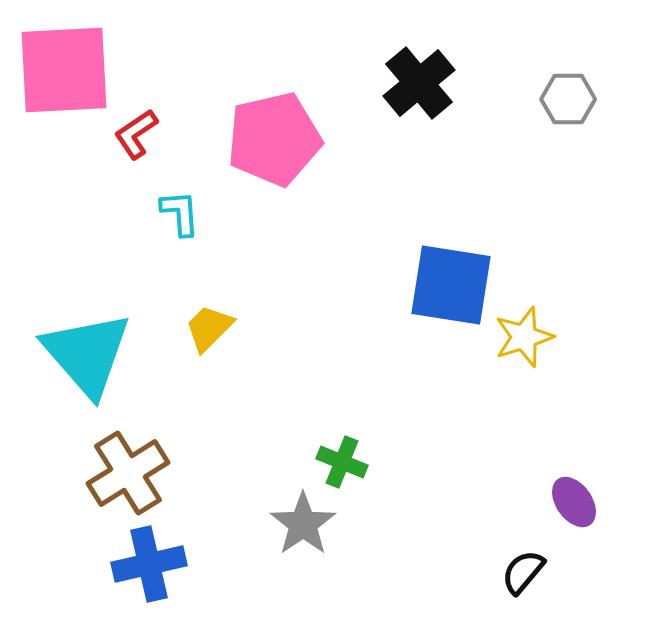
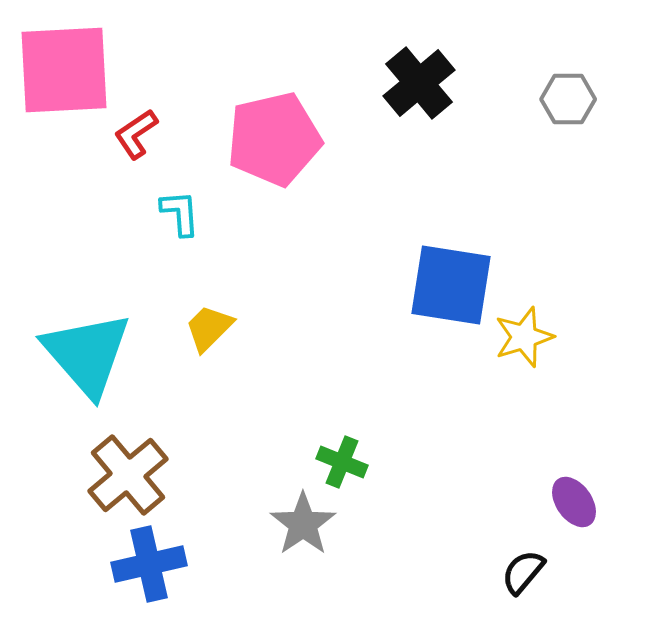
brown cross: moved 2 px down; rotated 8 degrees counterclockwise
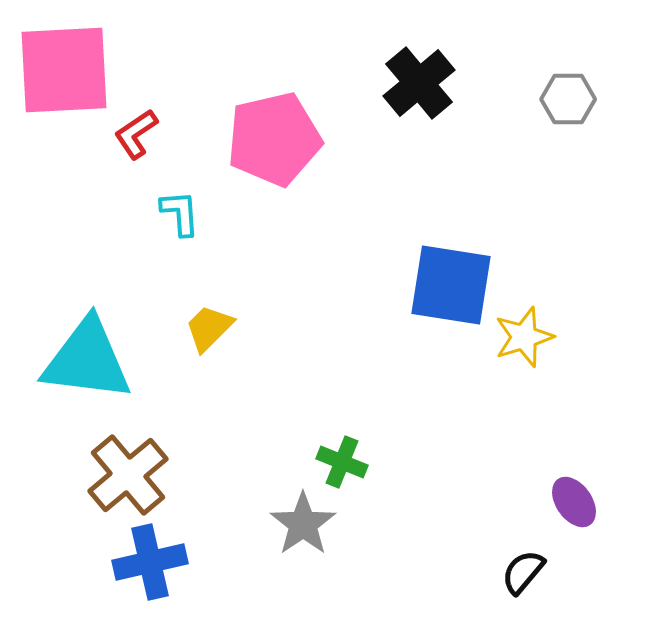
cyan triangle: moved 6 px down; rotated 42 degrees counterclockwise
blue cross: moved 1 px right, 2 px up
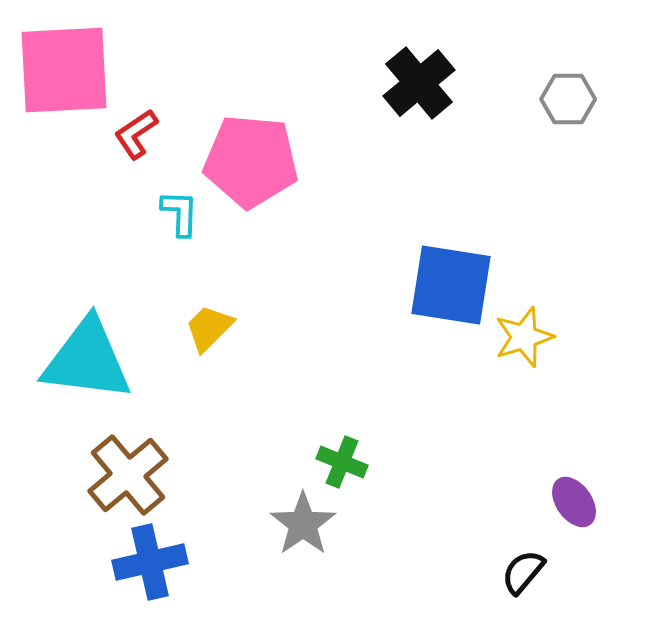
pink pentagon: moved 23 px left, 22 px down; rotated 18 degrees clockwise
cyan L-shape: rotated 6 degrees clockwise
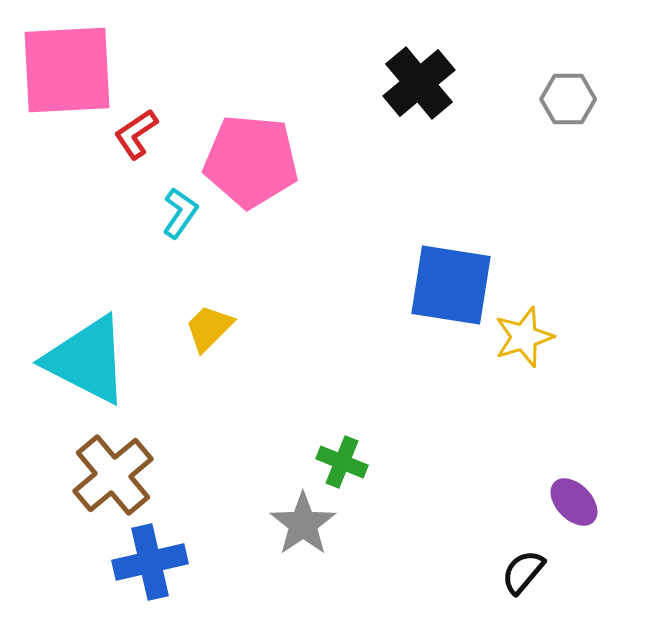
pink square: moved 3 px right
cyan L-shape: rotated 33 degrees clockwise
cyan triangle: rotated 20 degrees clockwise
brown cross: moved 15 px left
purple ellipse: rotated 9 degrees counterclockwise
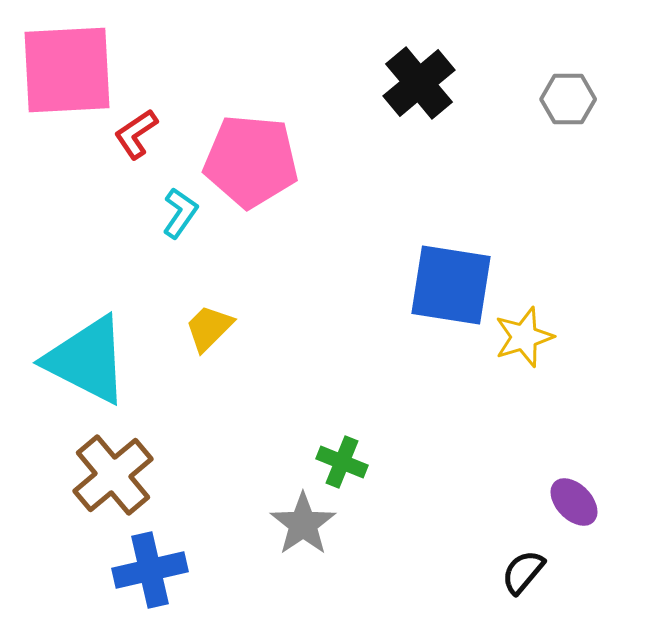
blue cross: moved 8 px down
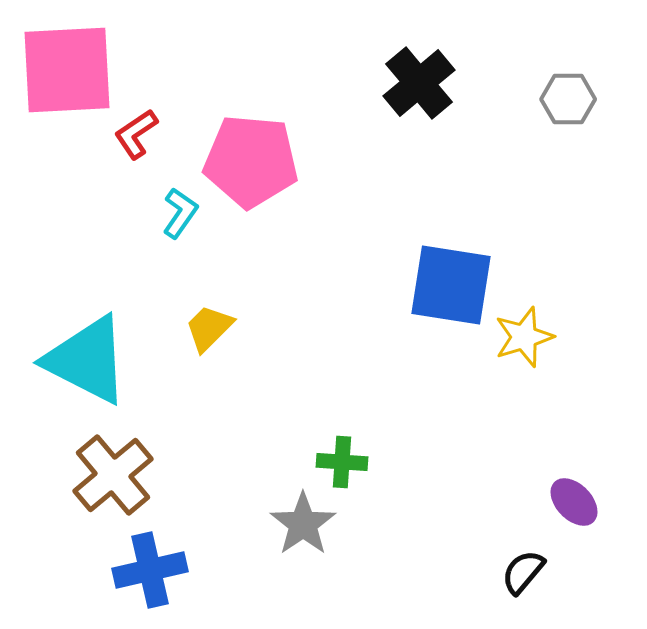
green cross: rotated 18 degrees counterclockwise
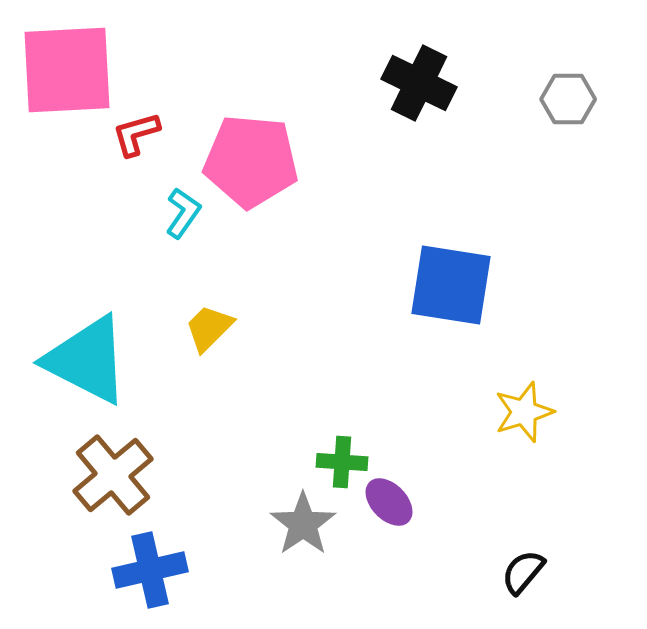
black cross: rotated 24 degrees counterclockwise
red L-shape: rotated 18 degrees clockwise
cyan L-shape: moved 3 px right
yellow star: moved 75 px down
purple ellipse: moved 185 px left
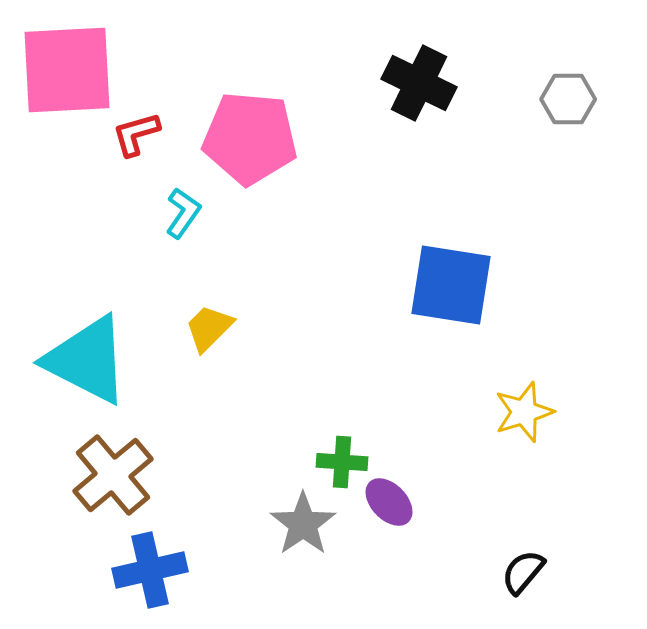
pink pentagon: moved 1 px left, 23 px up
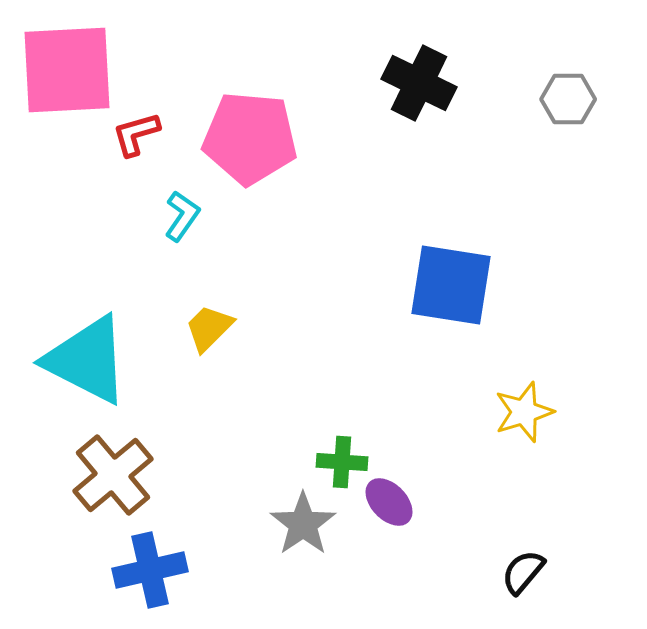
cyan L-shape: moved 1 px left, 3 px down
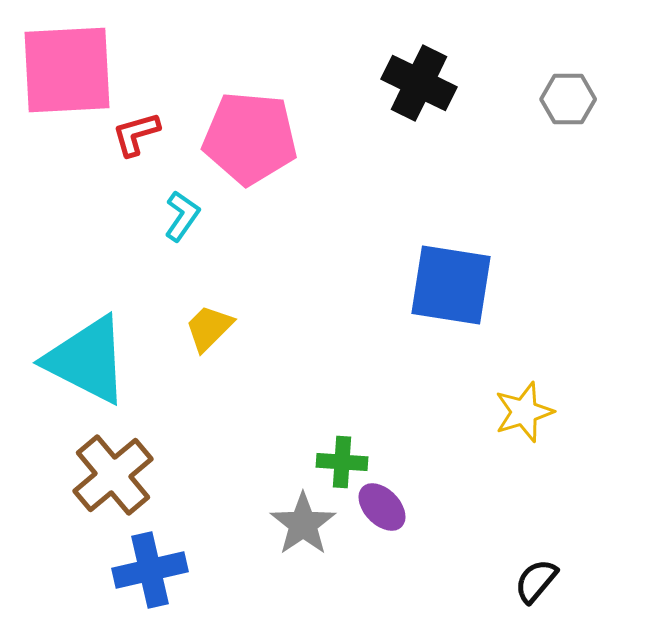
purple ellipse: moved 7 px left, 5 px down
black semicircle: moved 13 px right, 9 px down
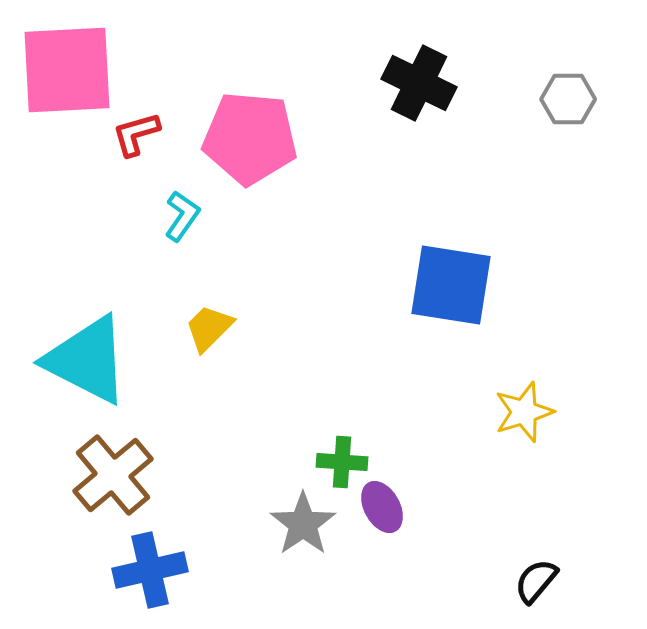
purple ellipse: rotated 15 degrees clockwise
